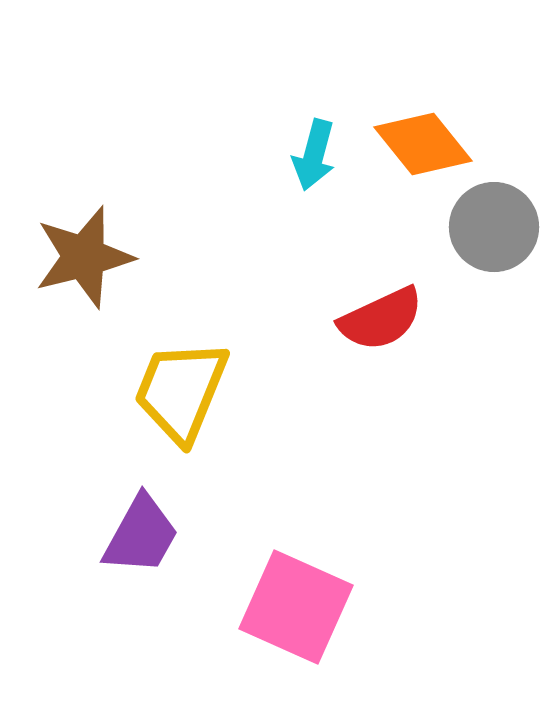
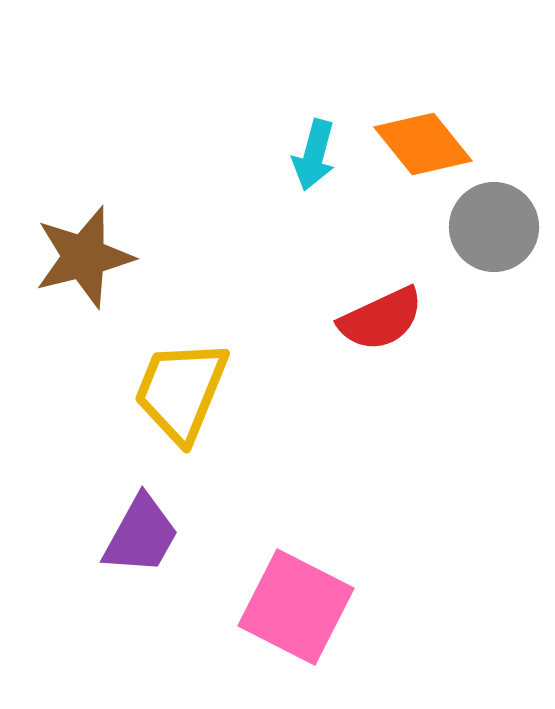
pink square: rotated 3 degrees clockwise
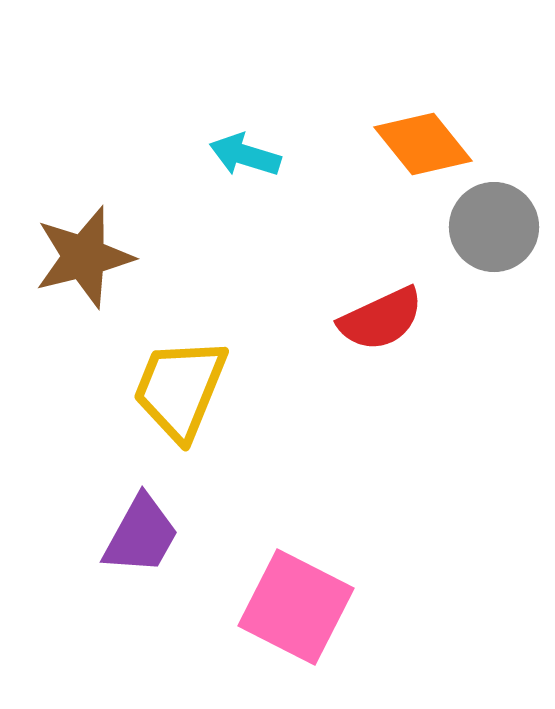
cyan arrow: moved 69 px left; rotated 92 degrees clockwise
yellow trapezoid: moved 1 px left, 2 px up
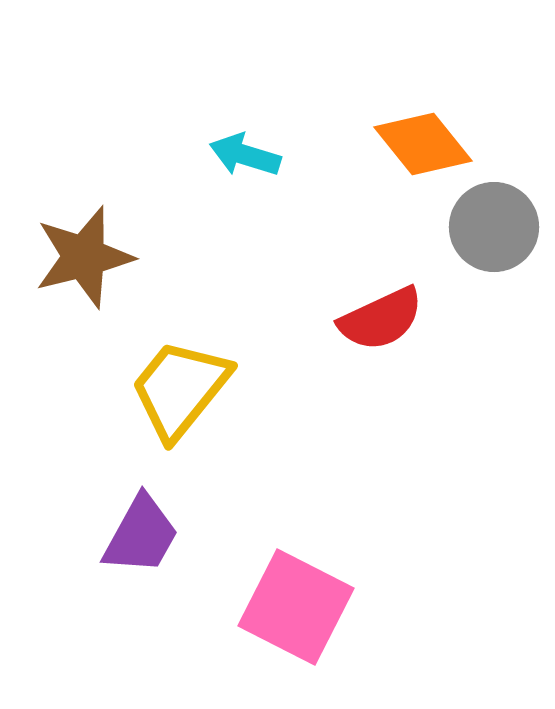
yellow trapezoid: rotated 17 degrees clockwise
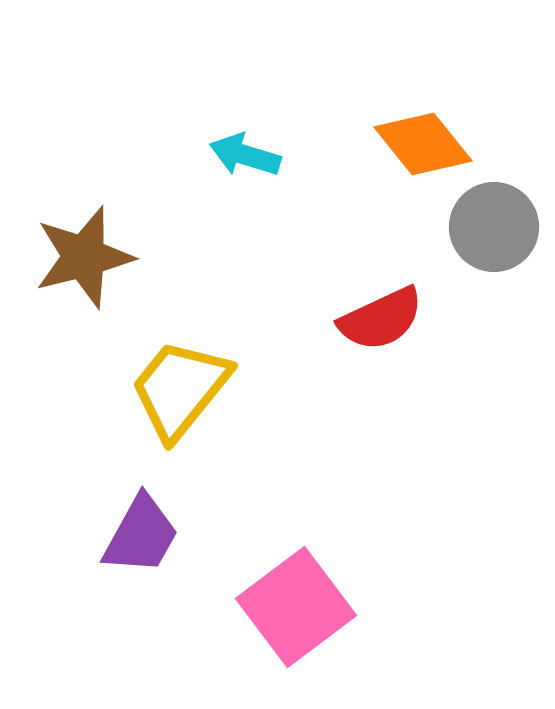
pink square: rotated 26 degrees clockwise
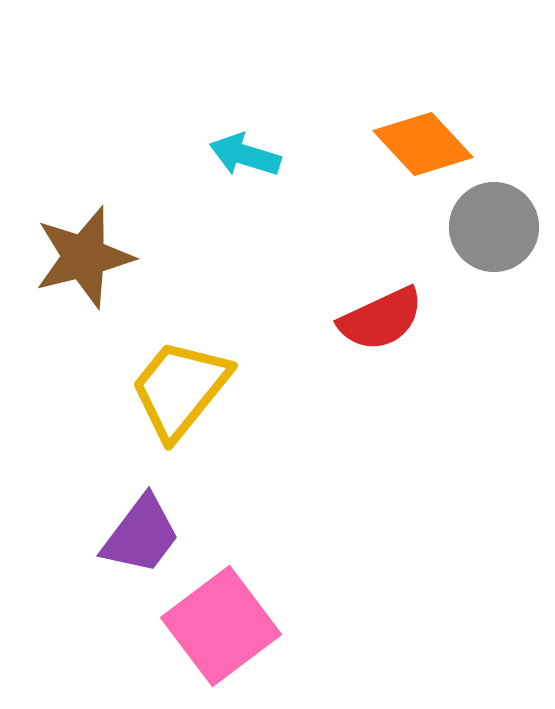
orange diamond: rotated 4 degrees counterclockwise
purple trapezoid: rotated 8 degrees clockwise
pink square: moved 75 px left, 19 px down
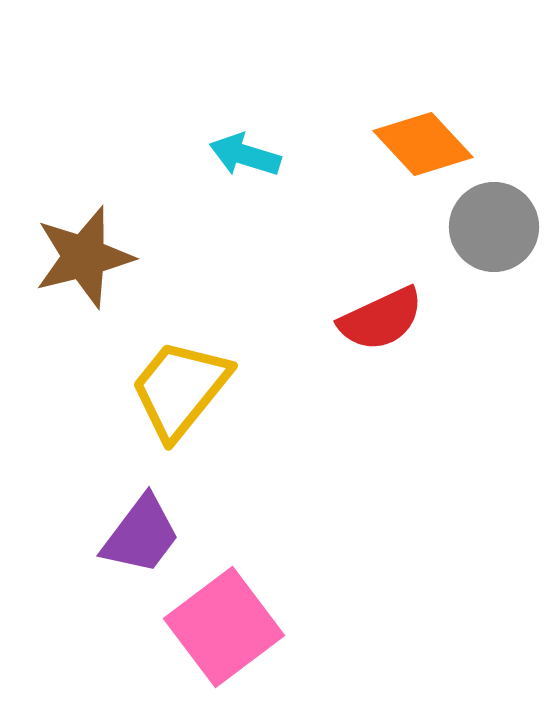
pink square: moved 3 px right, 1 px down
